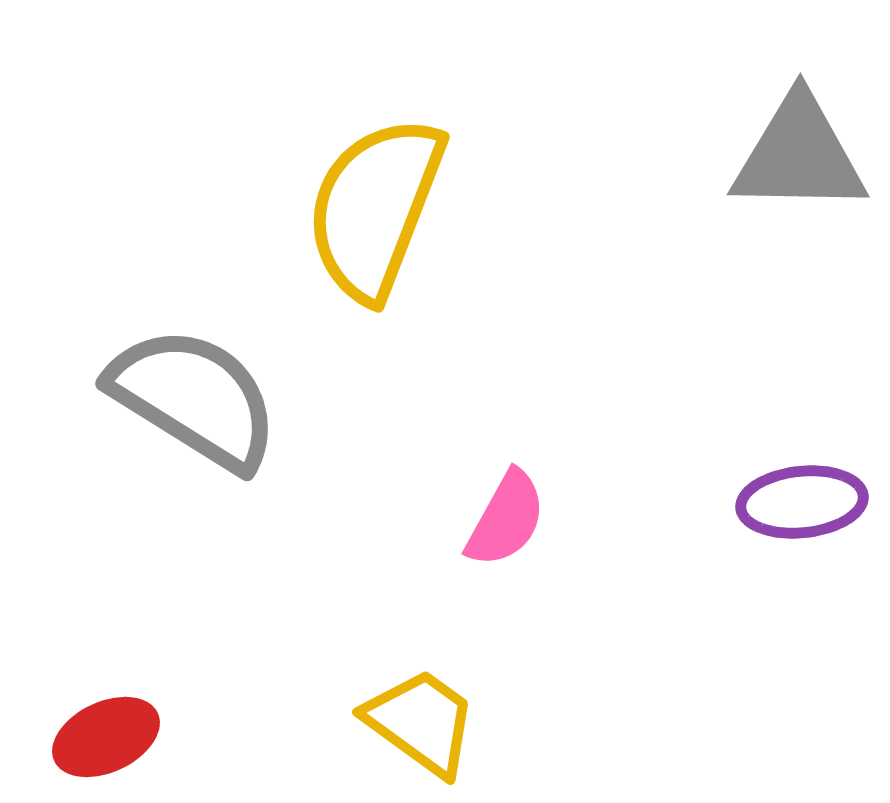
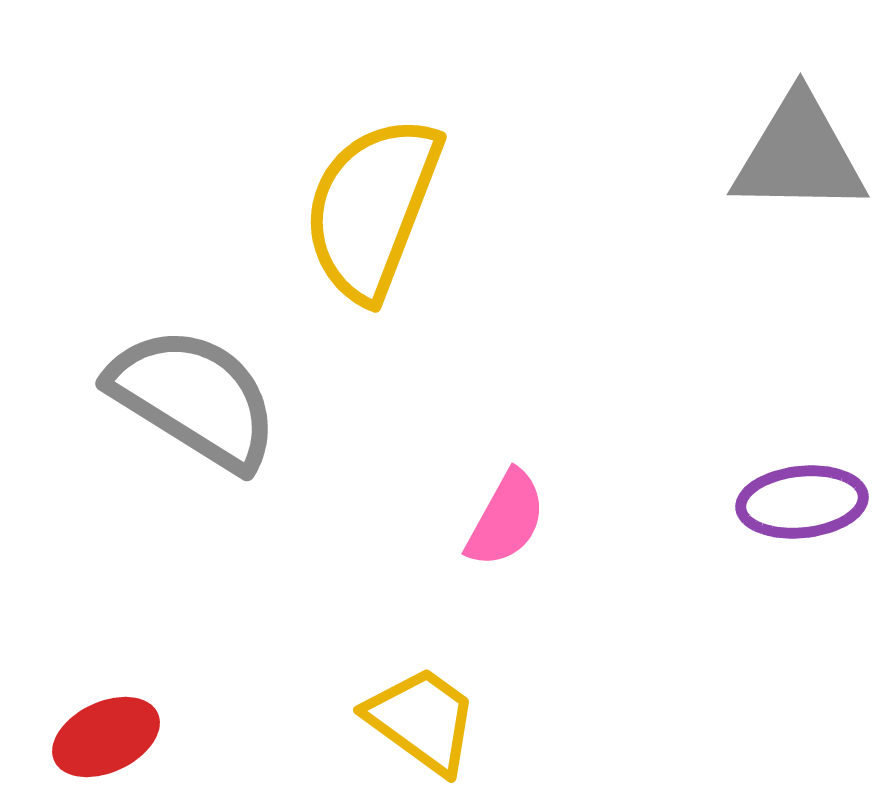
yellow semicircle: moved 3 px left
yellow trapezoid: moved 1 px right, 2 px up
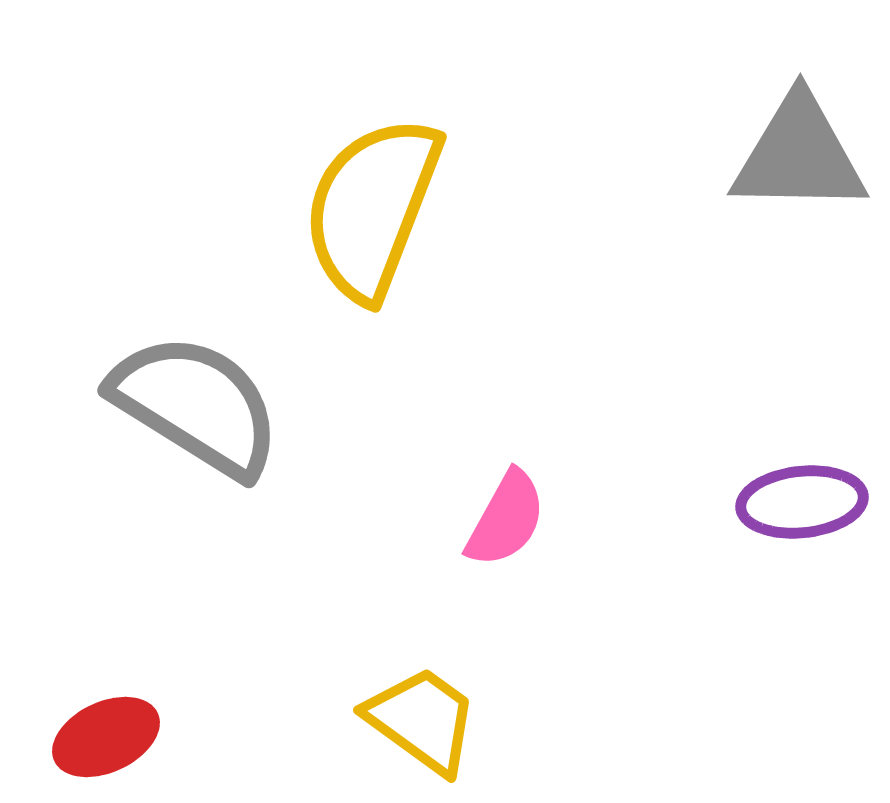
gray semicircle: moved 2 px right, 7 px down
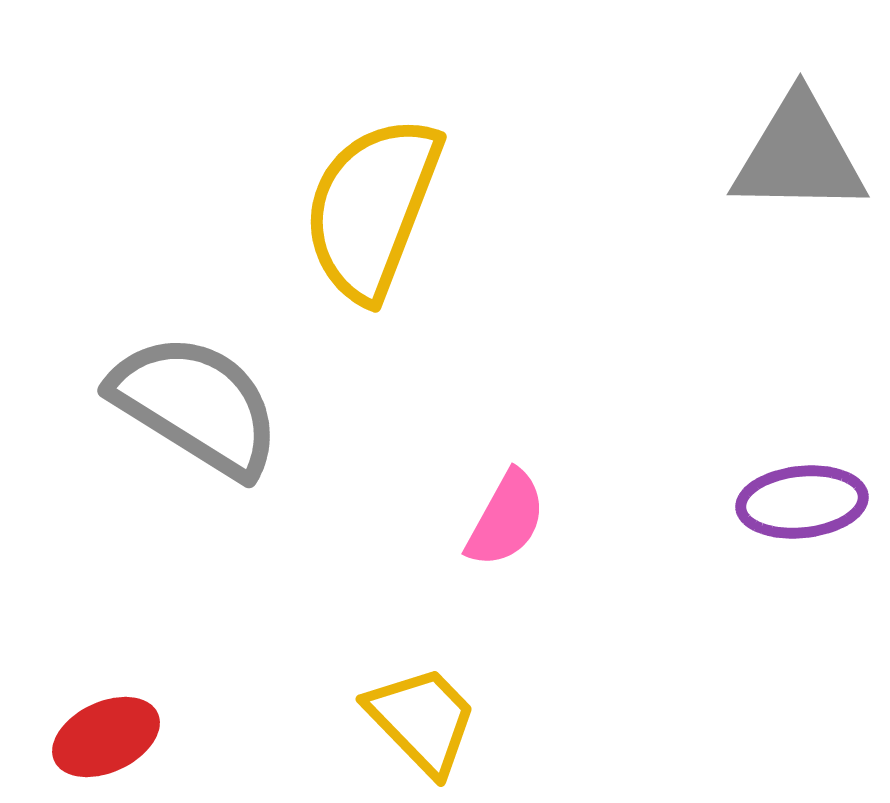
yellow trapezoid: rotated 10 degrees clockwise
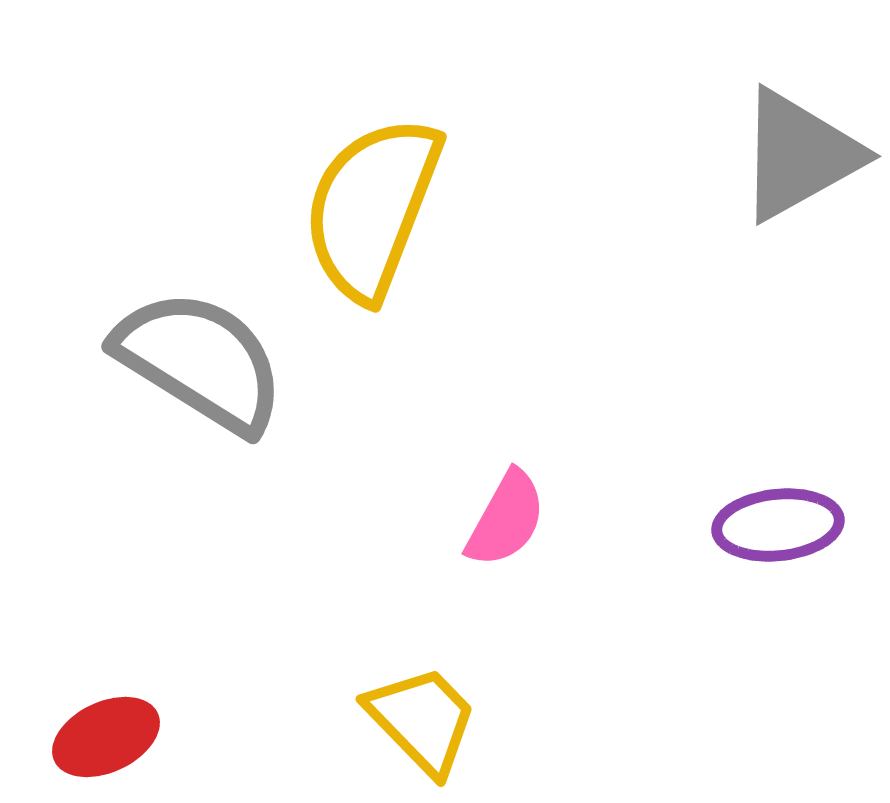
gray triangle: rotated 30 degrees counterclockwise
gray semicircle: moved 4 px right, 44 px up
purple ellipse: moved 24 px left, 23 px down
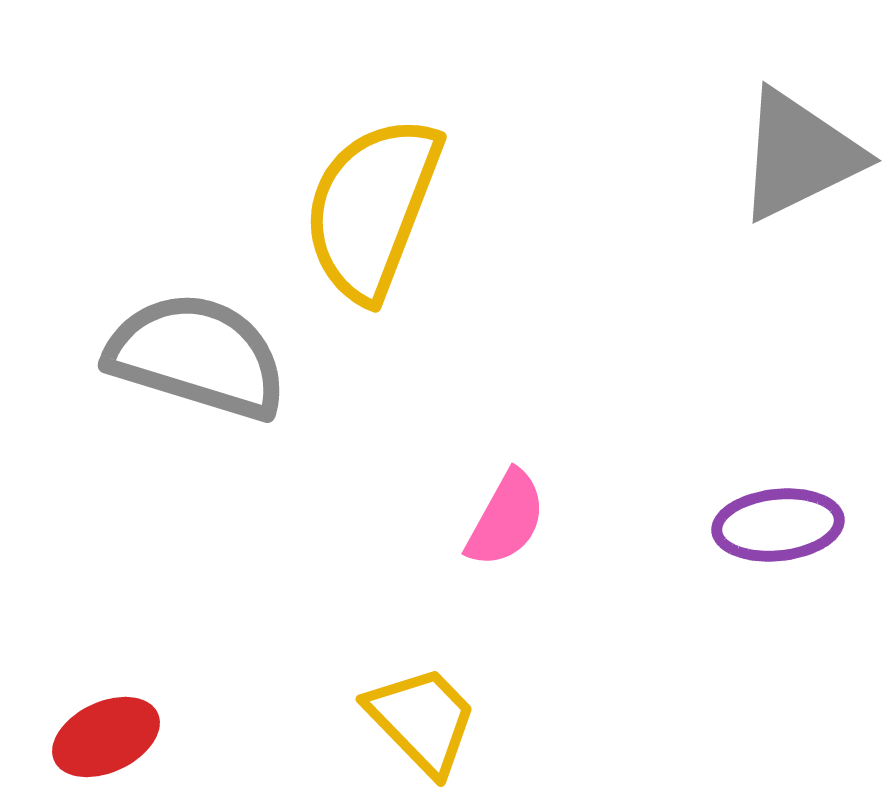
gray triangle: rotated 3 degrees clockwise
gray semicircle: moved 3 px left, 5 px up; rotated 15 degrees counterclockwise
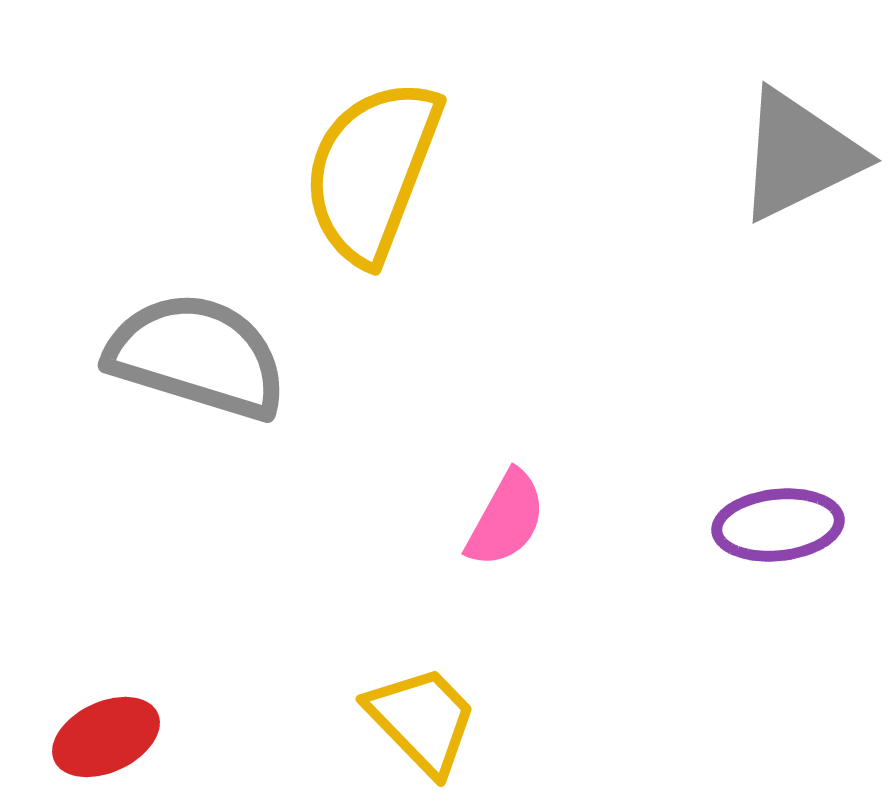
yellow semicircle: moved 37 px up
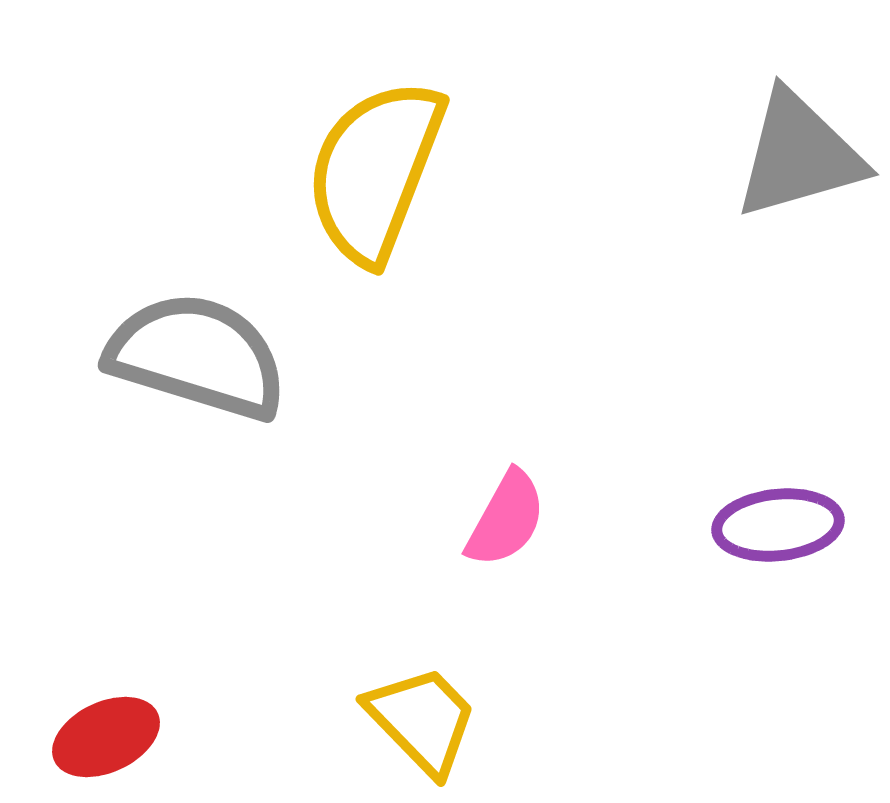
gray triangle: rotated 10 degrees clockwise
yellow semicircle: moved 3 px right
